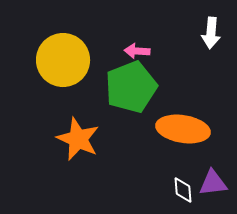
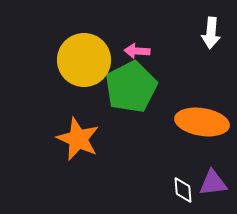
yellow circle: moved 21 px right
green pentagon: rotated 6 degrees counterclockwise
orange ellipse: moved 19 px right, 7 px up
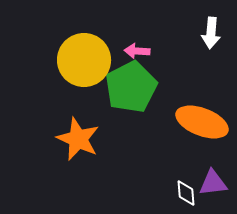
orange ellipse: rotated 12 degrees clockwise
white diamond: moved 3 px right, 3 px down
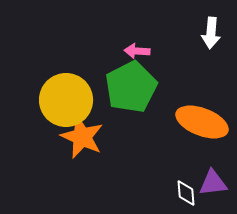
yellow circle: moved 18 px left, 40 px down
orange star: moved 4 px right, 2 px up
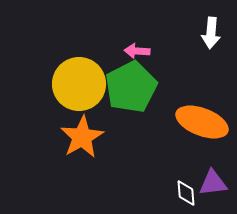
yellow circle: moved 13 px right, 16 px up
orange star: rotated 18 degrees clockwise
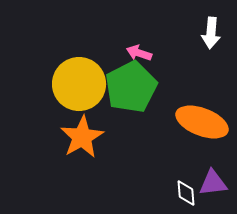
pink arrow: moved 2 px right, 2 px down; rotated 15 degrees clockwise
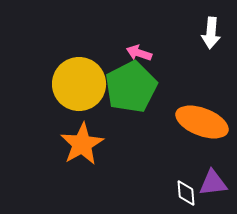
orange star: moved 7 px down
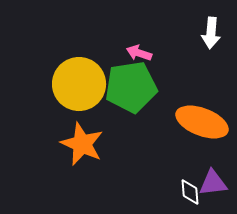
green pentagon: rotated 18 degrees clockwise
orange star: rotated 18 degrees counterclockwise
white diamond: moved 4 px right, 1 px up
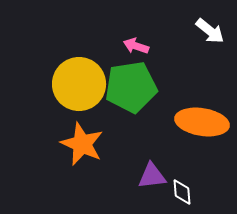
white arrow: moved 1 px left, 2 px up; rotated 56 degrees counterclockwise
pink arrow: moved 3 px left, 7 px up
orange ellipse: rotated 12 degrees counterclockwise
purple triangle: moved 61 px left, 7 px up
white diamond: moved 8 px left
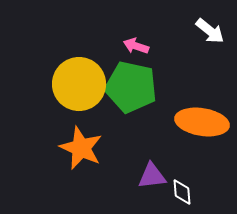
green pentagon: rotated 21 degrees clockwise
orange star: moved 1 px left, 4 px down
